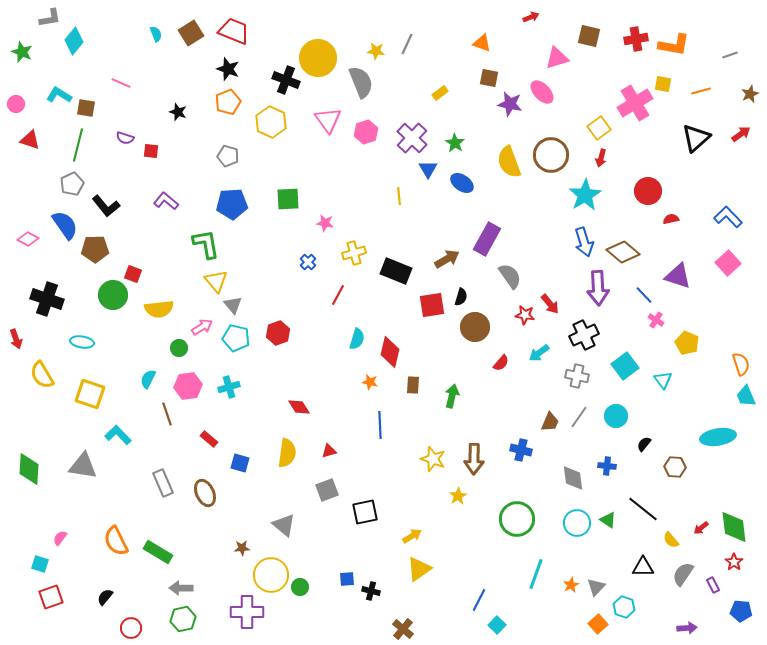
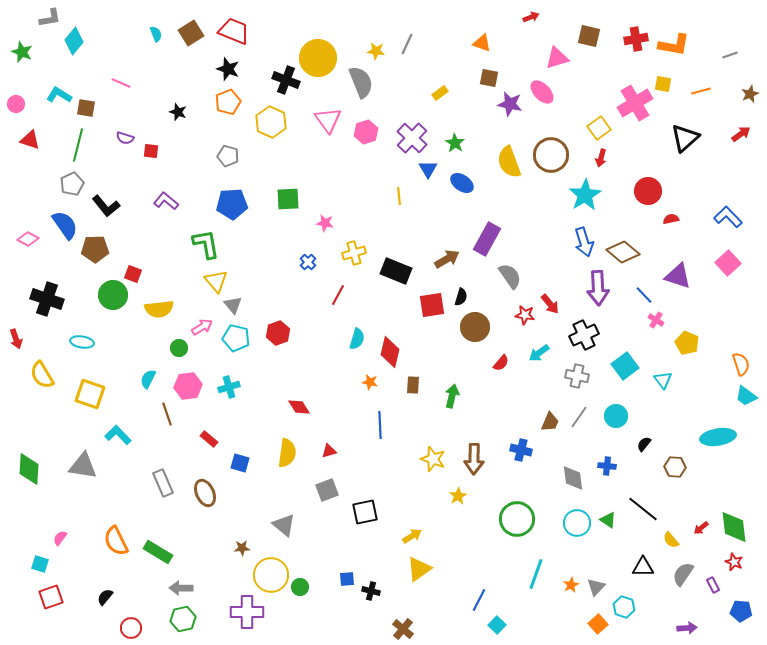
black triangle at (696, 138): moved 11 px left
cyan trapezoid at (746, 396): rotated 30 degrees counterclockwise
red star at (734, 562): rotated 12 degrees counterclockwise
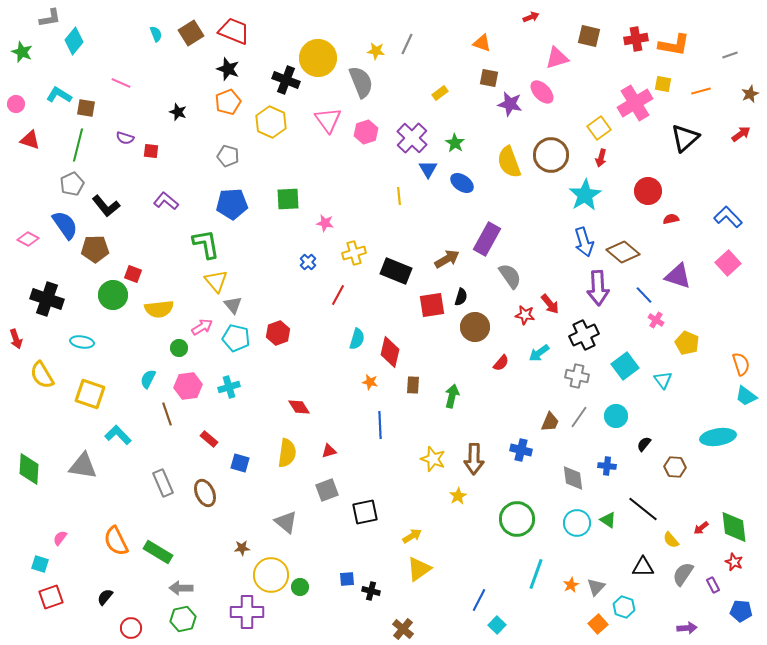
gray triangle at (284, 525): moved 2 px right, 3 px up
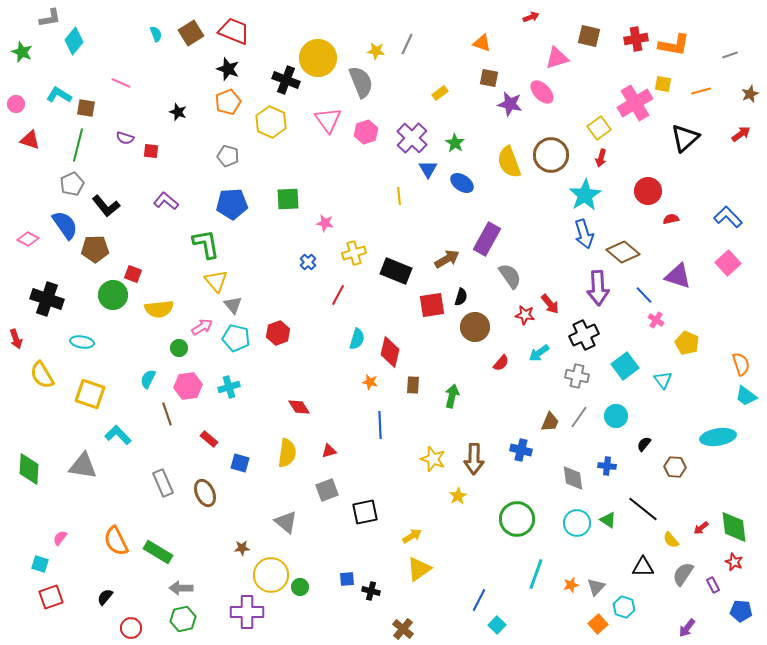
blue arrow at (584, 242): moved 8 px up
orange star at (571, 585): rotated 14 degrees clockwise
purple arrow at (687, 628): rotated 132 degrees clockwise
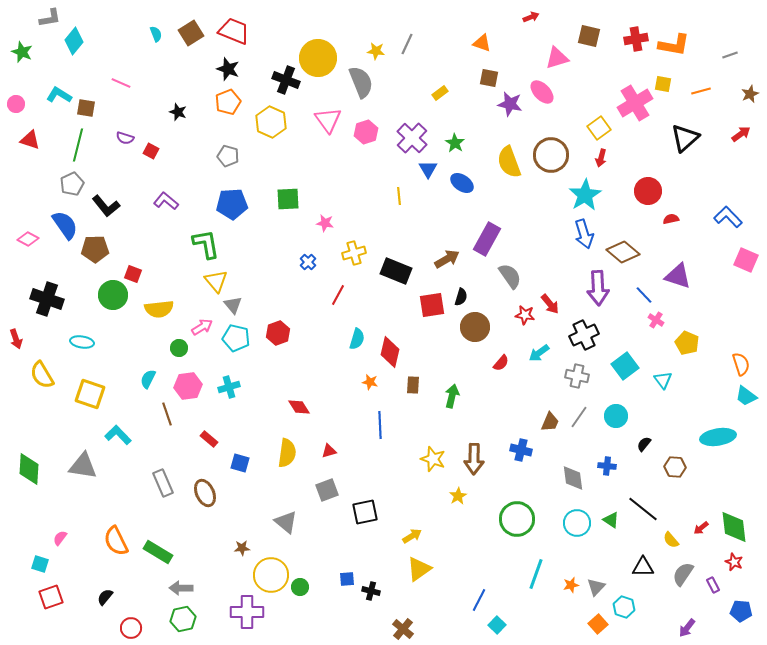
red square at (151, 151): rotated 21 degrees clockwise
pink square at (728, 263): moved 18 px right, 3 px up; rotated 25 degrees counterclockwise
green triangle at (608, 520): moved 3 px right
